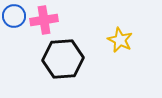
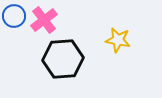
pink cross: rotated 28 degrees counterclockwise
yellow star: moved 2 px left; rotated 15 degrees counterclockwise
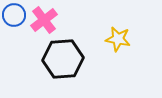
blue circle: moved 1 px up
yellow star: moved 1 px up
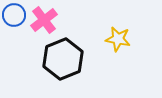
black hexagon: rotated 18 degrees counterclockwise
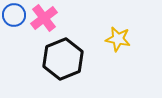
pink cross: moved 2 px up
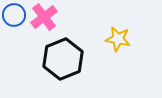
pink cross: moved 1 px up
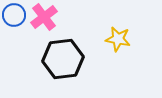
black hexagon: rotated 15 degrees clockwise
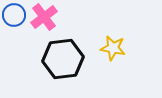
yellow star: moved 5 px left, 9 px down
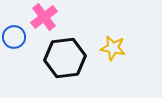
blue circle: moved 22 px down
black hexagon: moved 2 px right, 1 px up
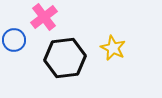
blue circle: moved 3 px down
yellow star: rotated 15 degrees clockwise
